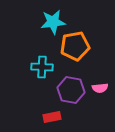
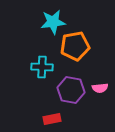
red rectangle: moved 2 px down
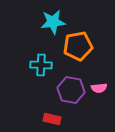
orange pentagon: moved 3 px right
cyan cross: moved 1 px left, 2 px up
pink semicircle: moved 1 px left
red rectangle: rotated 24 degrees clockwise
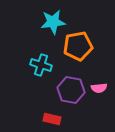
cyan cross: rotated 15 degrees clockwise
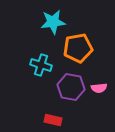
orange pentagon: moved 2 px down
purple hexagon: moved 3 px up
red rectangle: moved 1 px right, 1 px down
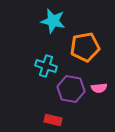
cyan star: moved 1 px up; rotated 20 degrees clockwise
orange pentagon: moved 7 px right, 1 px up
cyan cross: moved 5 px right, 1 px down
purple hexagon: moved 2 px down
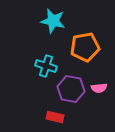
red rectangle: moved 2 px right, 3 px up
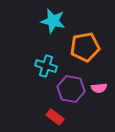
red rectangle: rotated 24 degrees clockwise
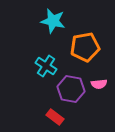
cyan cross: rotated 15 degrees clockwise
pink semicircle: moved 4 px up
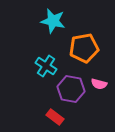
orange pentagon: moved 1 px left, 1 px down
pink semicircle: rotated 21 degrees clockwise
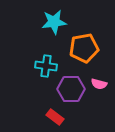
cyan star: moved 1 px right, 1 px down; rotated 20 degrees counterclockwise
cyan cross: rotated 25 degrees counterclockwise
purple hexagon: rotated 12 degrees counterclockwise
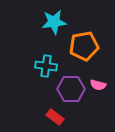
orange pentagon: moved 2 px up
pink semicircle: moved 1 px left, 1 px down
